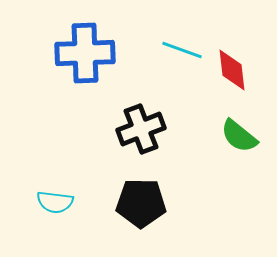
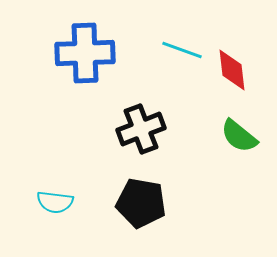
black pentagon: rotated 9 degrees clockwise
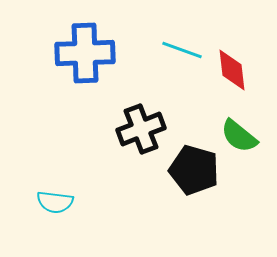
black pentagon: moved 53 px right, 33 px up; rotated 6 degrees clockwise
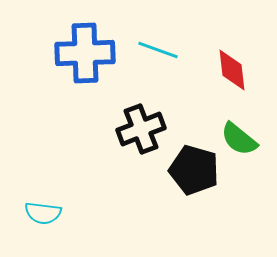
cyan line: moved 24 px left
green semicircle: moved 3 px down
cyan semicircle: moved 12 px left, 11 px down
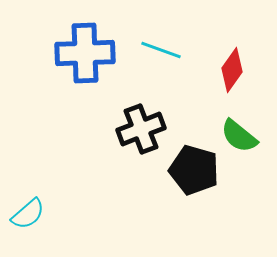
cyan line: moved 3 px right
red diamond: rotated 42 degrees clockwise
green semicircle: moved 3 px up
cyan semicircle: moved 15 px left, 1 px down; rotated 48 degrees counterclockwise
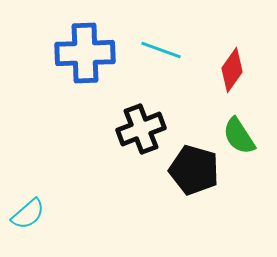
green semicircle: rotated 18 degrees clockwise
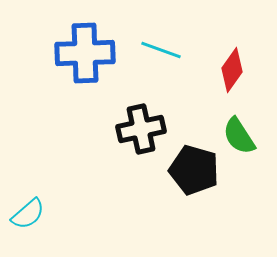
black cross: rotated 9 degrees clockwise
